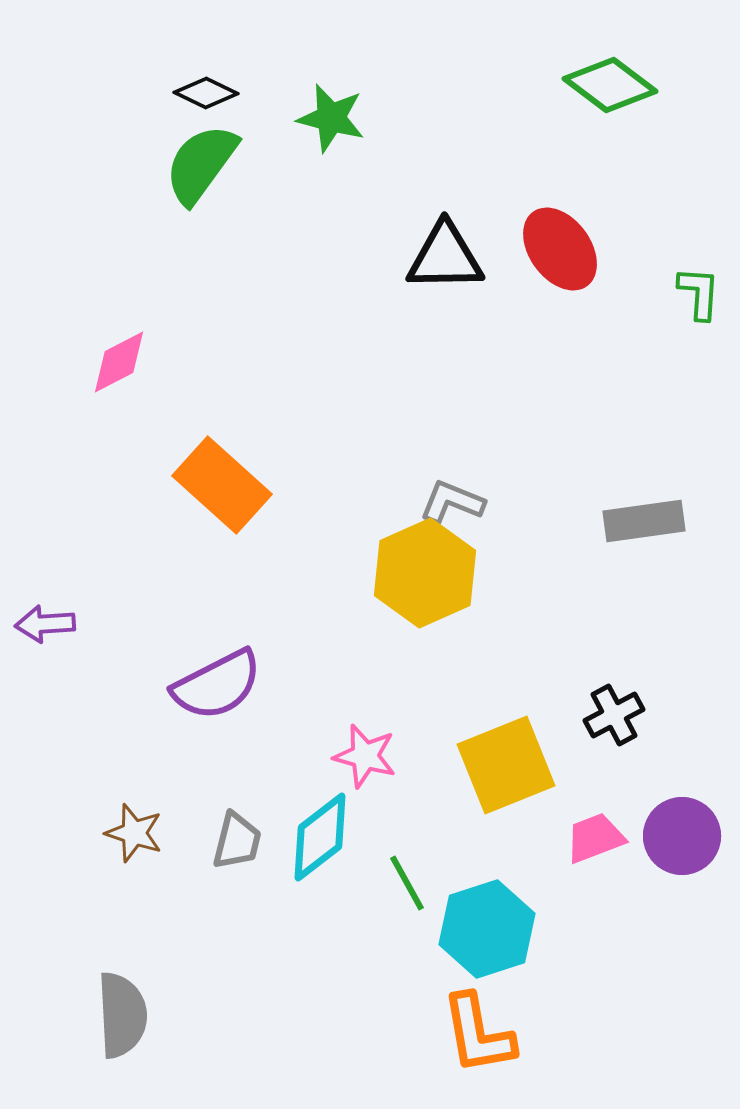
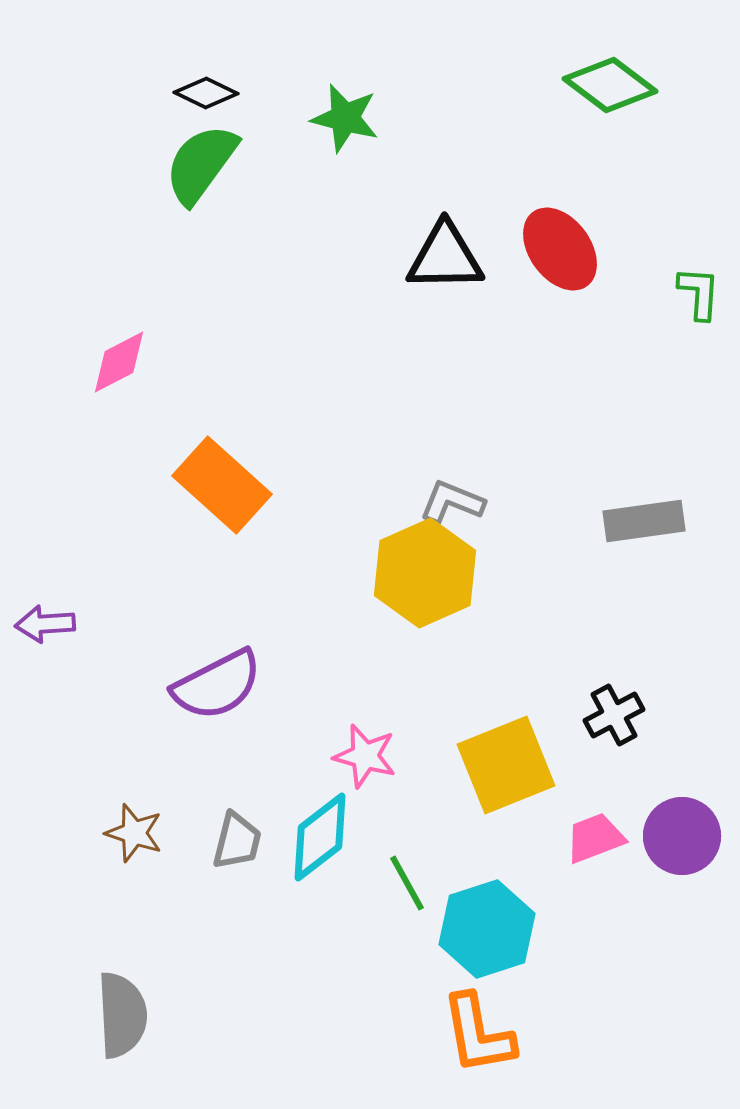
green star: moved 14 px right
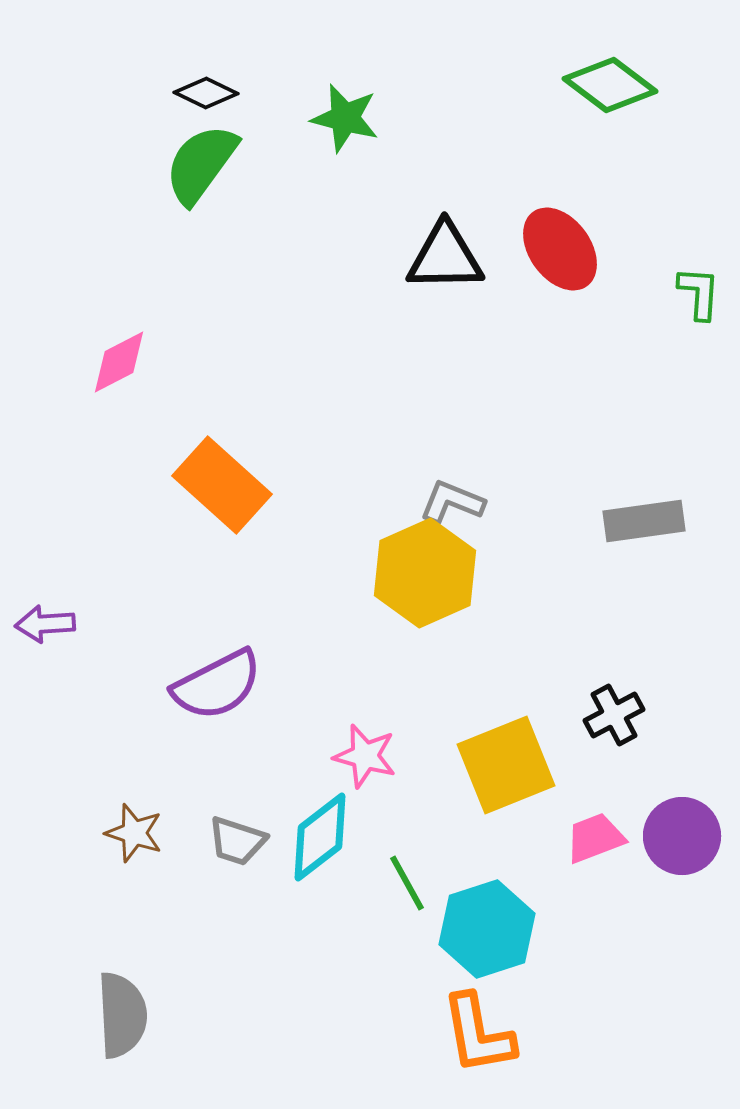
gray trapezoid: rotated 94 degrees clockwise
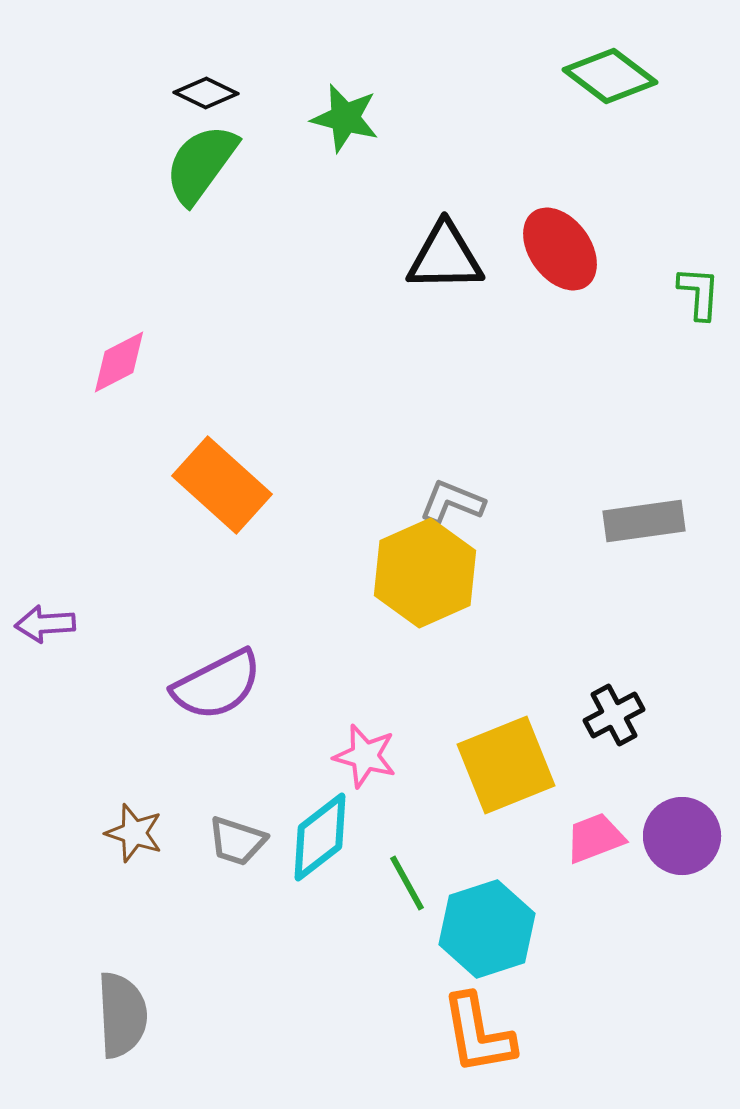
green diamond: moved 9 px up
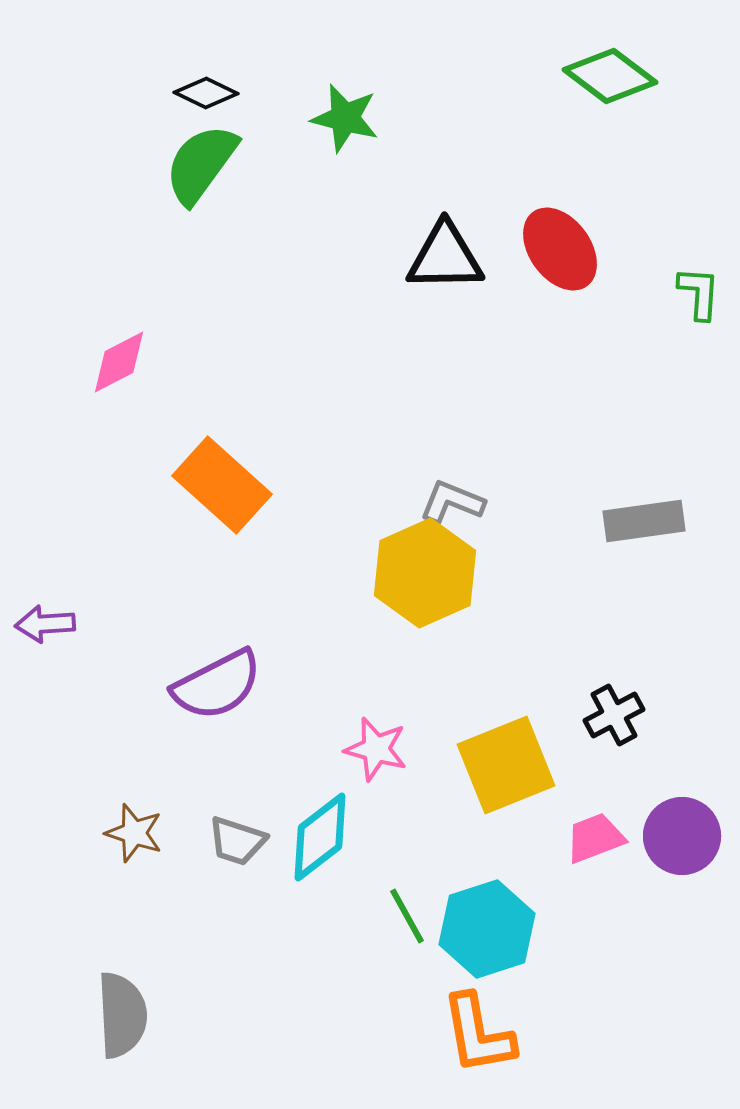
pink star: moved 11 px right, 7 px up
green line: moved 33 px down
